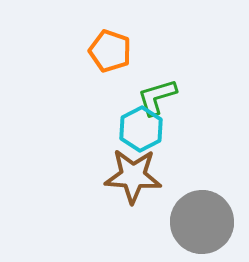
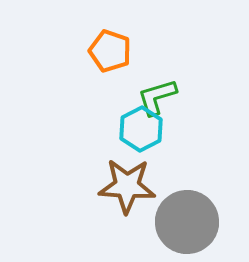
brown star: moved 6 px left, 10 px down
gray circle: moved 15 px left
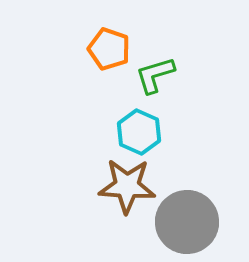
orange pentagon: moved 1 px left, 2 px up
green L-shape: moved 2 px left, 22 px up
cyan hexagon: moved 2 px left, 3 px down; rotated 9 degrees counterclockwise
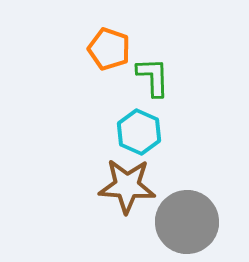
green L-shape: moved 2 px left, 2 px down; rotated 105 degrees clockwise
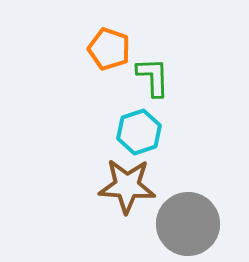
cyan hexagon: rotated 18 degrees clockwise
gray circle: moved 1 px right, 2 px down
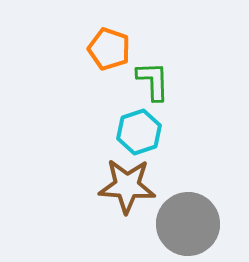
green L-shape: moved 4 px down
